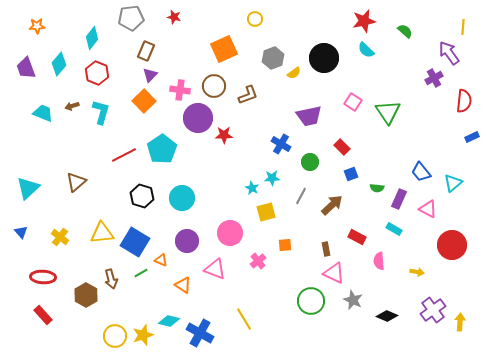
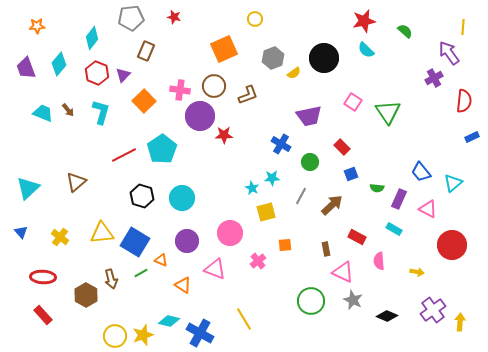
purple triangle at (150, 75): moved 27 px left
brown arrow at (72, 106): moved 4 px left, 4 px down; rotated 112 degrees counterclockwise
purple circle at (198, 118): moved 2 px right, 2 px up
pink triangle at (334, 273): moved 9 px right, 1 px up
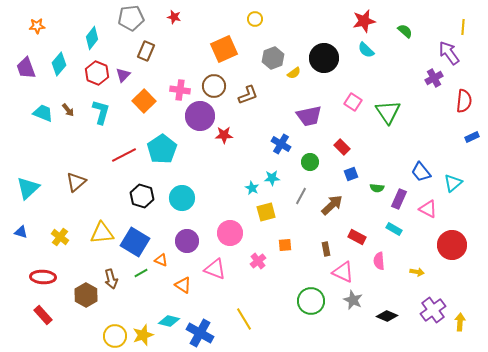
blue triangle at (21, 232): rotated 32 degrees counterclockwise
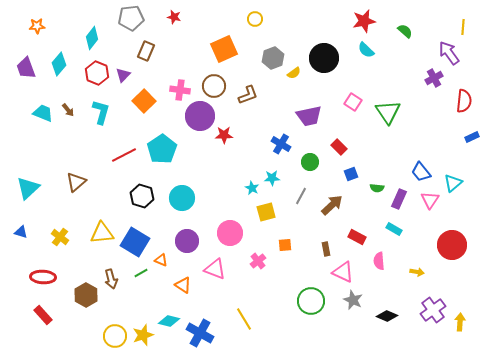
red rectangle at (342, 147): moved 3 px left
pink triangle at (428, 209): moved 2 px right, 9 px up; rotated 36 degrees clockwise
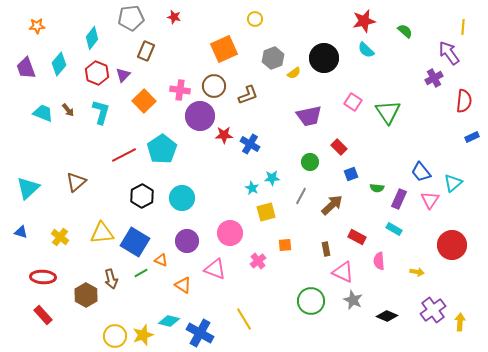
blue cross at (281, 144): moved 31 px left
black hexagon at (142, 196): rotated 15 degrees clockwise
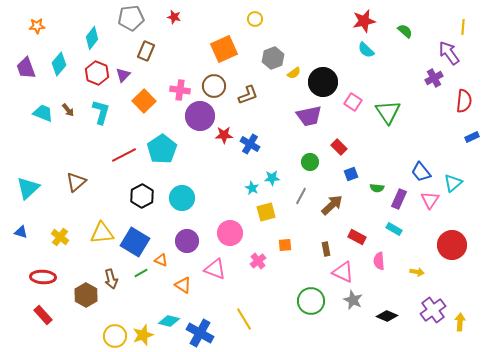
black circle at (324, 58): moved 1 px left, 24 px down
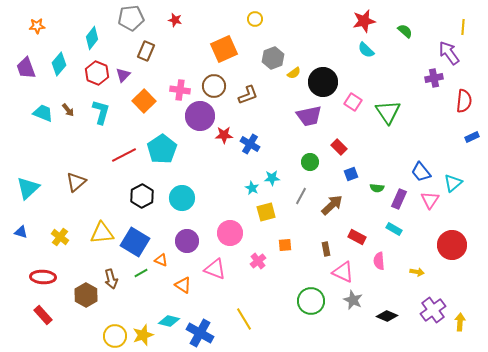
red star at (174, 17): moved 1 px right, 3 px down
purple cross at (434, 78): rotated 18 degrees clockwise
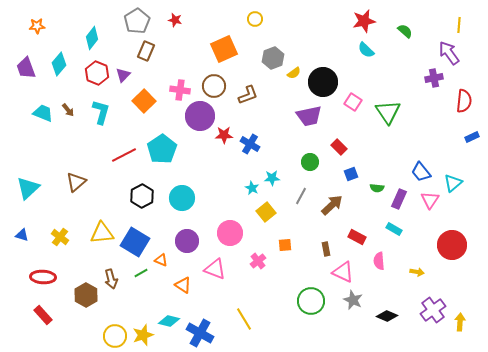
gray pentagon at (131, 18): moved 6 px right, 3 px down; rotated 25 degrees counterclockwise
yellow line at (463, 27): moved 4 px left, 2 px up
yellow square at (266, 212): rotated 24 degrees counterclockwise
blue triangle at (21, 232): moved 1 px right, 3 px down
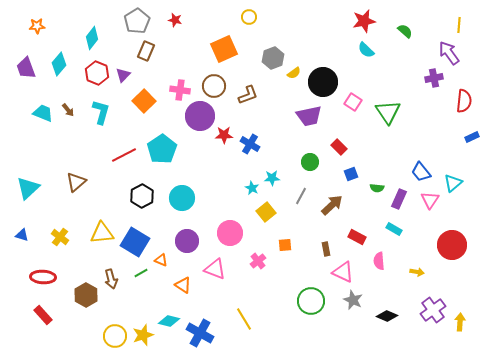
yellow circle at (255, 19): moved 6 px left, 2 px up
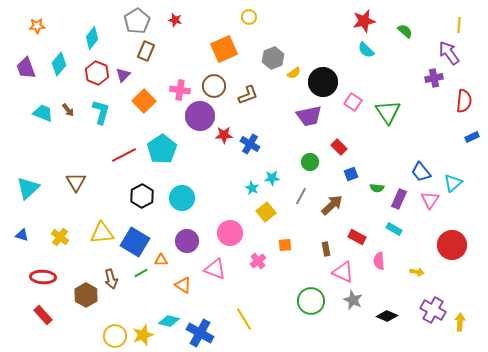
brown triangle at (76, 182): rotated 20 degrees counterclockwise
orange triangle at (161, 260): rotated 24 degrees counterclockwise
purple cross at (433, 310): rotated 25 degrees counterclockwise
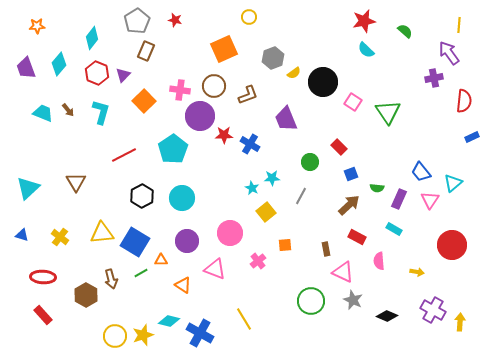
purple trapezoid at (309, 116): moved 23 px left, 3 px down; rotated 80 degrees clockwise
cyan pentagon at (162, 149): moved 11 px right
brown arrow at (332, 205): moved 17 px right
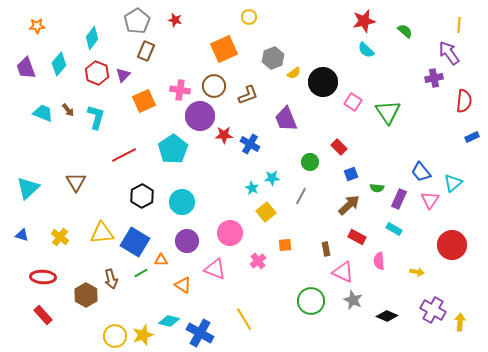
orange square at (144, 101): rotated 20 degrees clockwise
cyan L-shape at (101, 112): moved 5 px left, 5 px down
cyan circle at (182, 198): moved 4 px down
